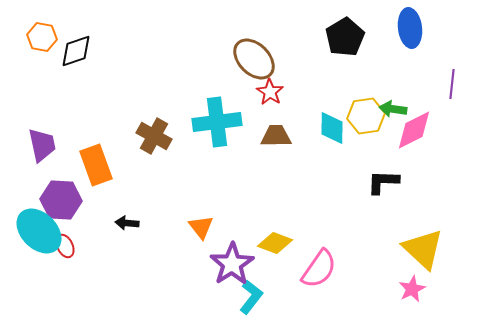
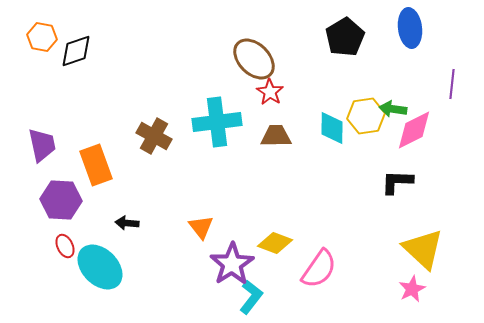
black L-shape: moved 14 px right
cyan ellipse: moved 61 px right, 36 px down
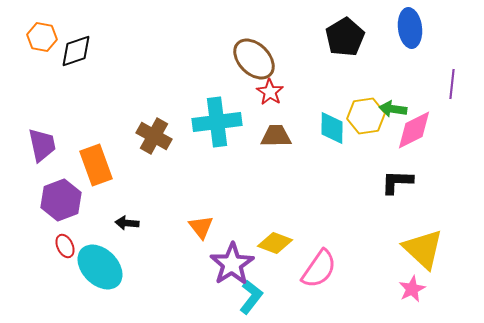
purple hexagon: rotated 24 degrees counterclockwise
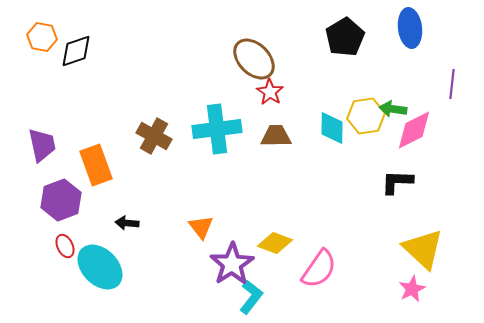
cyan cross: moved 7 px down
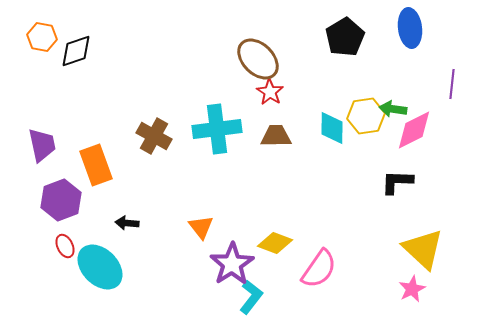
brown ellipse: moved 4 px right
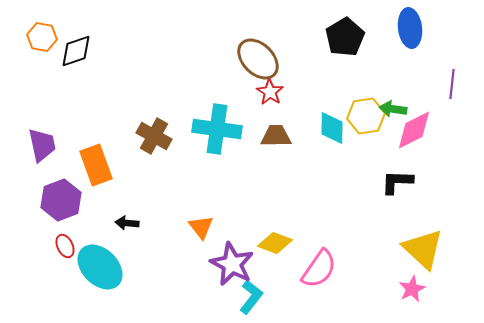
cyan cross: rotated 15 degrees clockwise
purple star: rotated 12 degrees counterclockwise
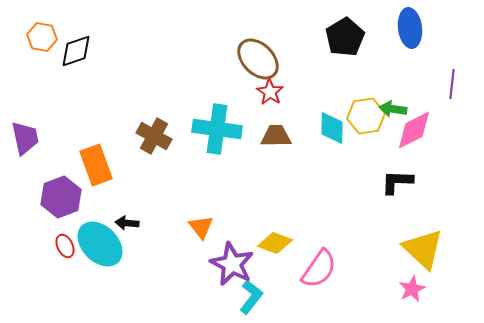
purple trapezoid: moved 17 px left, 7 px up
purple hexagon: moved 3 px up
cyan ellipse: moved 23 px up
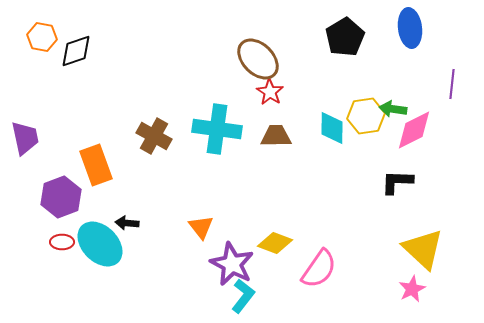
red ellipse: moved 3 px left, 4 px up; rotated 65 degrees counterclockwise
cyan L-shape: moved 8 px left, 1 px up
